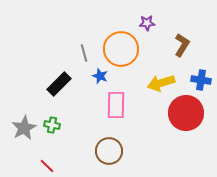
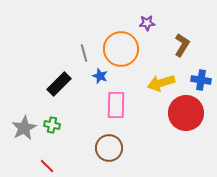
brown circle: moved 3 px up
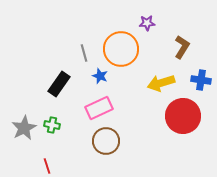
brown L-shape: moved 2 px down
black rectangle: rotated 10 degrees counterclockwise
pink rectangle: moved 17 px left, 3 px down; rotated 64 degrees clockwise
red circle: moved 3 px left, 3 px down
brown circle: moved 3 px left, 7 px up
red line: rotated 28 degrees clockwise
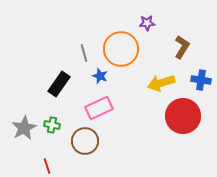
brown circle: moved 21 px left
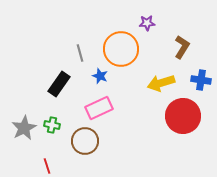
gray line: moved 4 px left
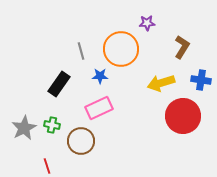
gray line: moved 1 px right, 2 px up
blue star: rotated 21 degrees counterclockwise
brown circle: moved 4 px left
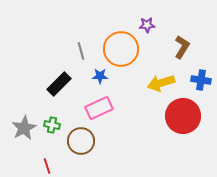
purple star: moved 2 px down
black rectangle: rotated 10 degrees clockwise
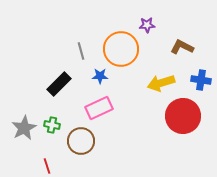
brown L-shape: rotated 95 degrees counterclockwise
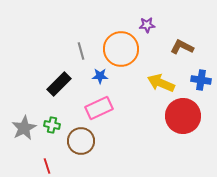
yellow arrow: rotated 40 degrees clockwise
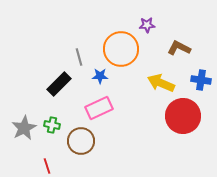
brown L-shape: moved 3 px left, 1 px down
gray line: moved 2 px left, 6 px down
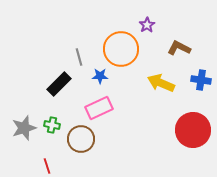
purple star: rotated 28 degrees counterclockwise
red circle: moved 10 px right, 14 px down
gray star: rotated 10 degrees clockwise
brown circle: moved 2 px up
